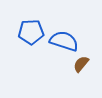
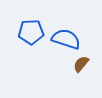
blue semicircle: moved 2 px right, 2 px up
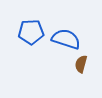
brown semicircle: rotated 24 degrees counterclockwise
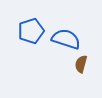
blue pentagon: moved 1 px up; rotated 15 degrees counterclockwise
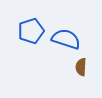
brown semicircle: moved 3 px down; rotated 12 degrees counterclockwise
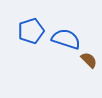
brown semicircle: moved 8 px right, 7 px up; rotated 132 degrees clockwise
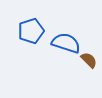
blue semicircle: moved 4 px down
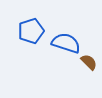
brown semicircle: moved 2 px down
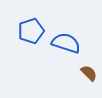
brown semicircle: moved 11 px down
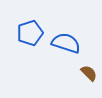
blue pentagon: moved 1 px left, 2 px down
